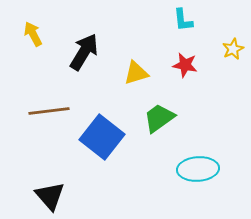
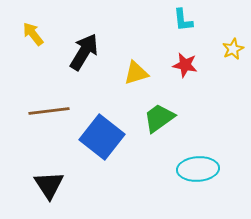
yellow arrow: rotated 10 degrees counterclockwise
black triangle: moved 1 px left, 11 px up; rotated 8 degrees clockwise
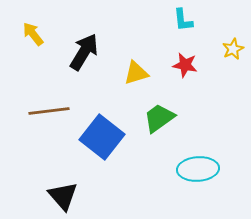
black triangle: moved 14 px right, 11 px down; rotated 8 degrees counterclockwise
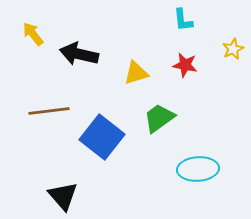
black arrow: moved 5 px left, 2 px down; rotated 108 degrees counterclockwise
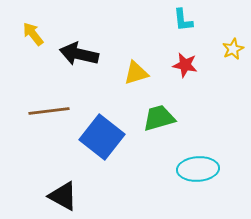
green trapezoid: rotated 20 degrees clockwise
black triangle: rotated 20 degrees counterclockwise
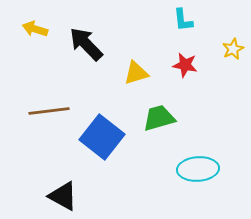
yellow arrow: moved 2 px right, 5 px up; rotated 35 degrees counterclockwise
black arrow: moved 7 px right, 10 px up; rotated 33 degrees clockwise
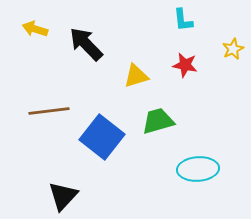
yellow triangle: moved 3 px down
green trapezoid: moved 1 px left, 3 px down
black triangle: rotated 44 degrees clockwise
